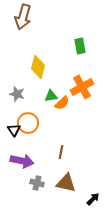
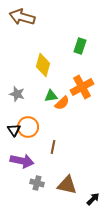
brown arrow: moved 1 px left; rotated 90 degrees clockwise
green rectangle: rotated 28 degrees clockwise
yellow diamond: moved 5 px right, 2 px up
orange circle: moved 4 px down
brown line: moved 8 px left, 5 px up
brown triangle: moved 1 px right, 2 px down
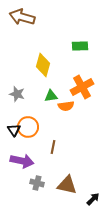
green rectangle: rotated 70 degrees clockwise
orange semicircle: moved 4 px right, 3 px down; rotated 35 degrees clockwise
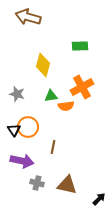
brown arrow: moved 6 px right
black arrow: moved 6 px right
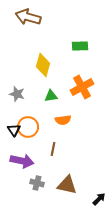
orange semicircle: moved 3 px left, 14 px down
brown line: moved 2 px down
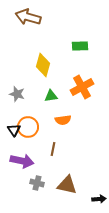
black arrow: rotated 40 degrees clockwise
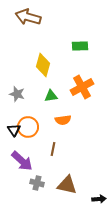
purple arrow: rotated 30 degrees clockwise
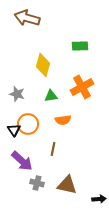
brown arrow: moved 1 px left, 1 px down
orange circle: moved 3 px up
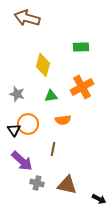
green rectangle: moved 1 px right, 1 px down
black arrow: rotated 32 degrees clockwise
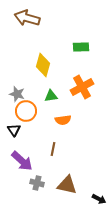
orange circle: moved 2 px left, 13 px up
